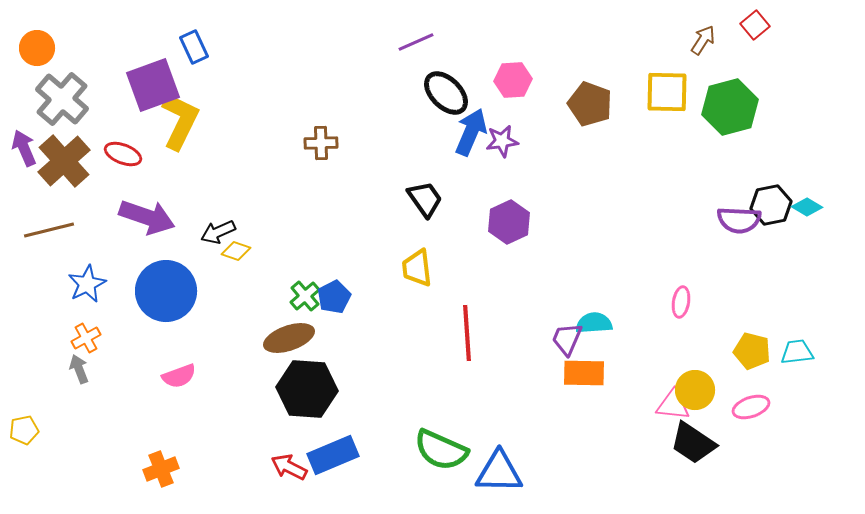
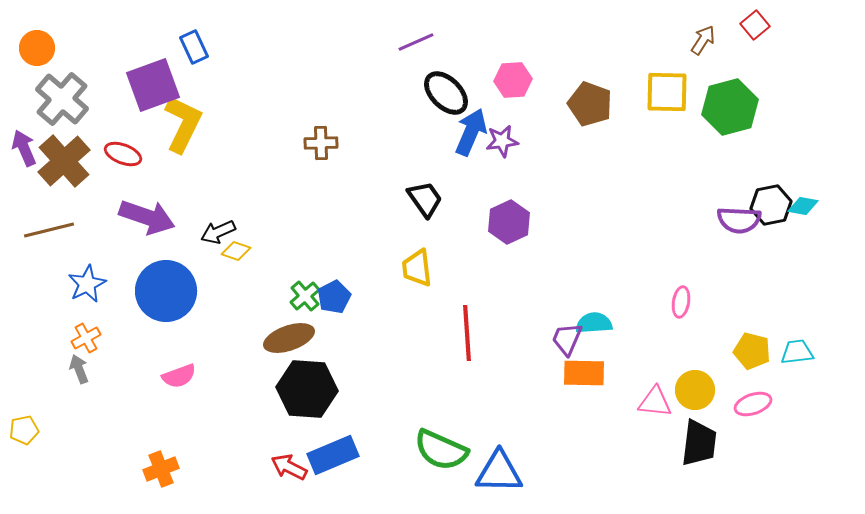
yellow L-shape at (180, 121): moved 3 px right, 3 px down
cyan diamond at (807, 207): moved 4 px left, 1 px up; rotated 20 degrees counterclockwise
pink triangle at (673, 405): moved 18 px left, 3 px up
pink ellipse at (751, 407): moved 2 px right, 3 px up
black trapezoid at (693, 443): moved 6 px right; rotated 117 degrees counterclockwise
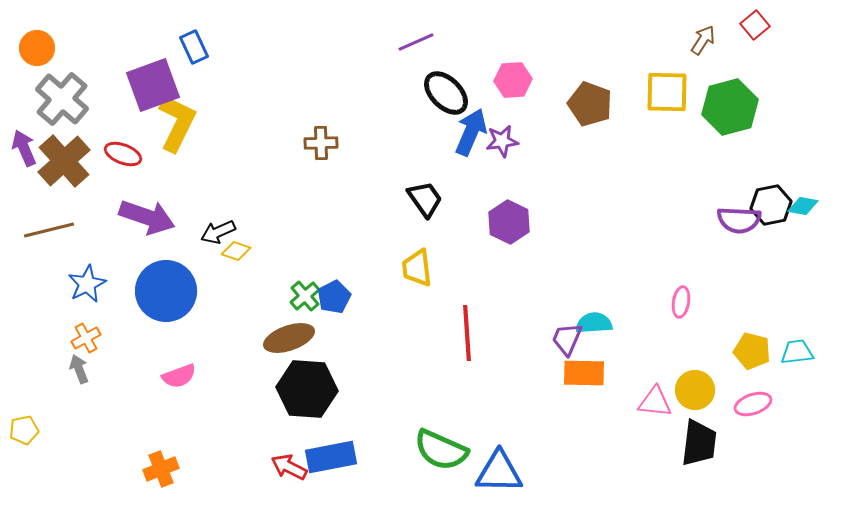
yellow L-shape at (183, 124): moved 6 px left, 1 px up
purple hexagon at (509, 222): rotated 9 degrees counterclockwise
blue rectangle at (333, 455): moved 2 px left, 2 px down; rotated 12 degrees clockwise
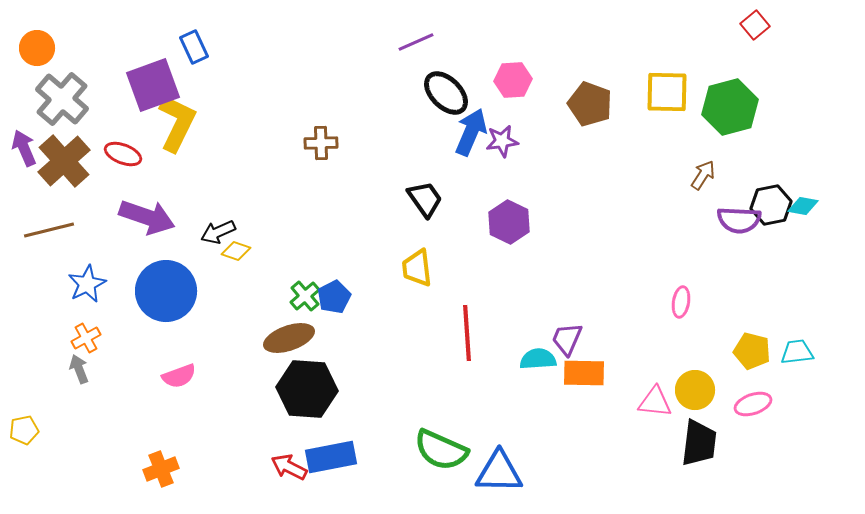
brown arrow at (703, 40): moved 135 px down
cyan semicircle at (594, 323): moved 56 px left, 36 px down
